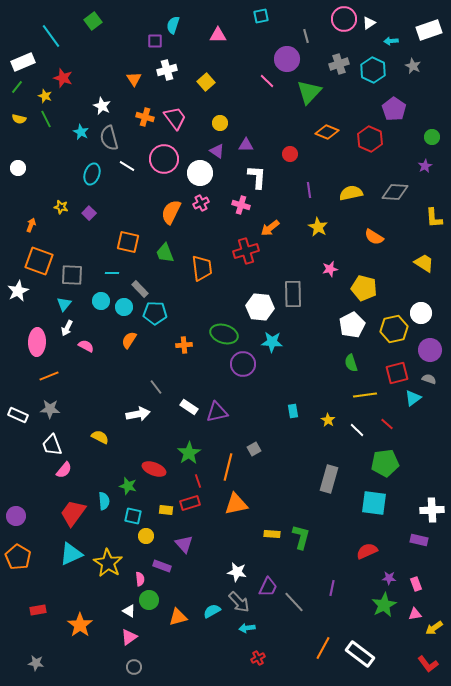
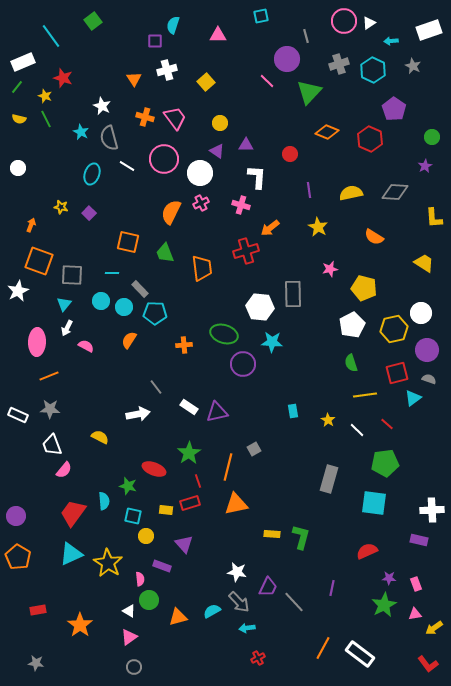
pink circle at (344, 19): moved 2 px down
purple circle at (430, 350): moved 3 px left
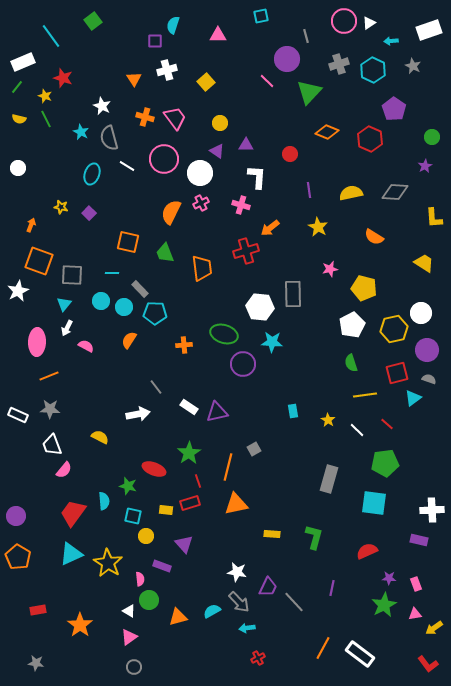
green L-shape at (301, 537): moved 13 px right
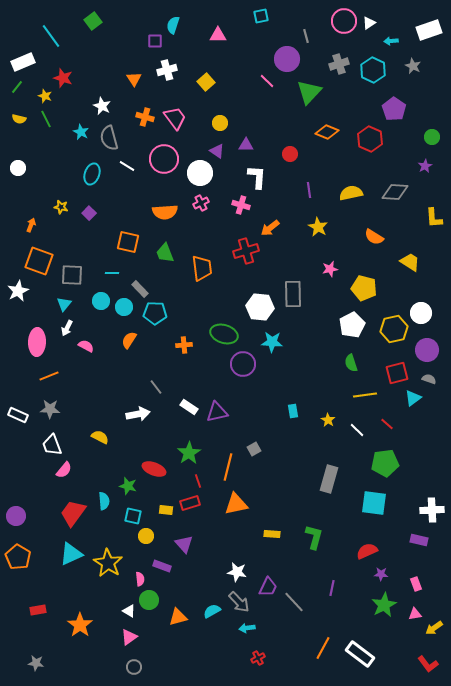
orange semicircle at (171, 212): moved 6 px left; rotated 120 degrees counterclockwise
yellow trapezoid at (424, 263): moved 14 px left, 1 px up
purple star at (389, 578): moved 8 px left, 4 px up
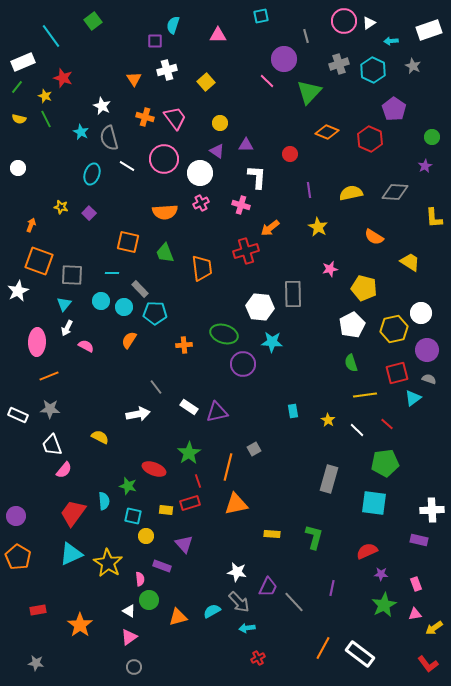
purple circle at (287, 59): moved 3 px left
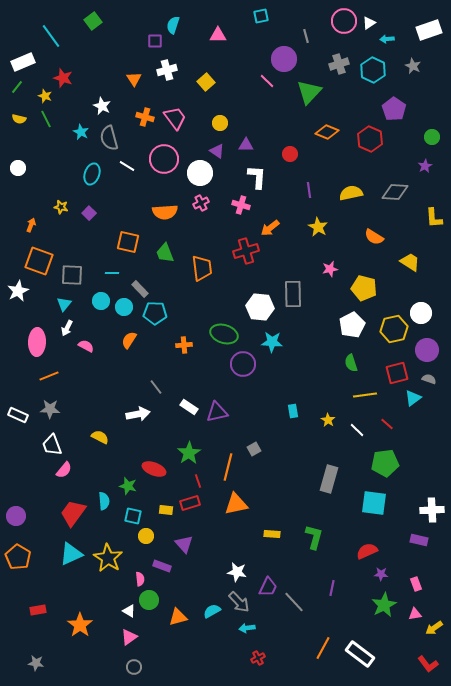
cyan arrow at (391, 41): moved 4 px left, 2 px up
yellow star at (108, 563): moved 5 px up
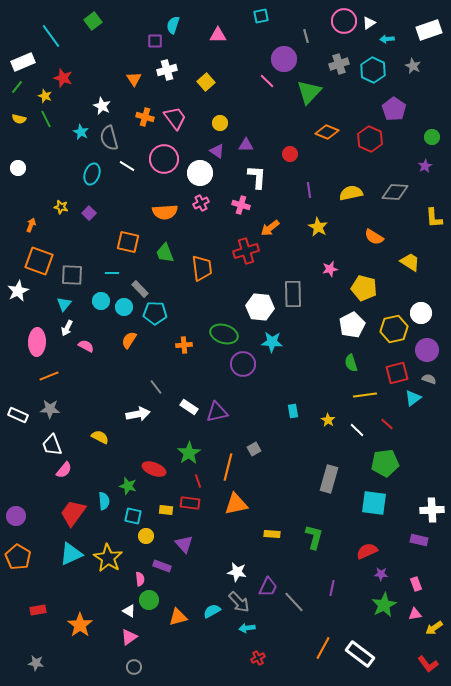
red rectangle at (190, 503): rotated 24 degrees clockwise
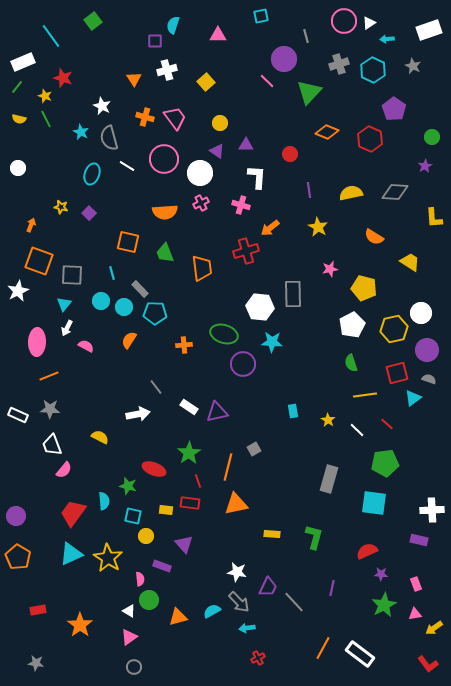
cyan line at (112, 273): rotated 72 degrees clockwise
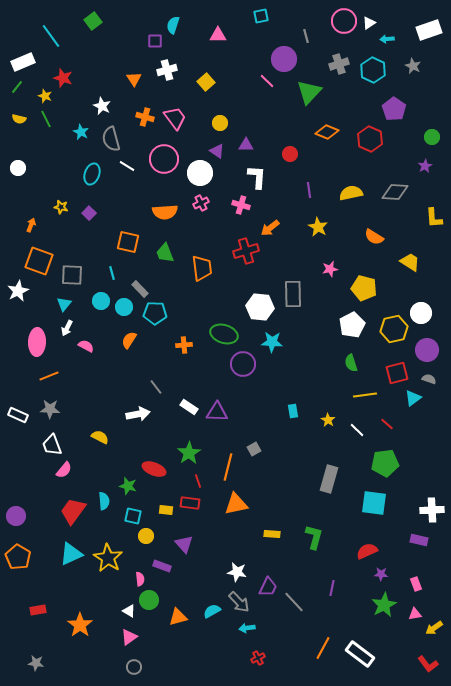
gray semicircle at (109, 138): moved 2 px right, 1 px down
purple triangle at (217, 412): rotated 15 degrees clockwise
red trapezoid at (73, 513): moved 2 px up
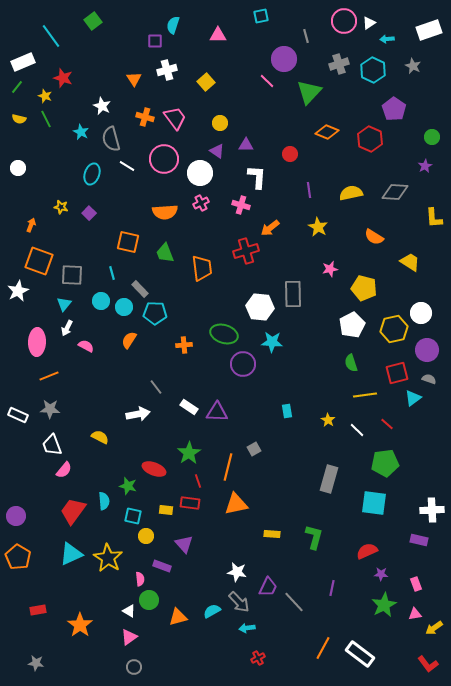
cyan rectangle at (293, 411): moved 6 px left
